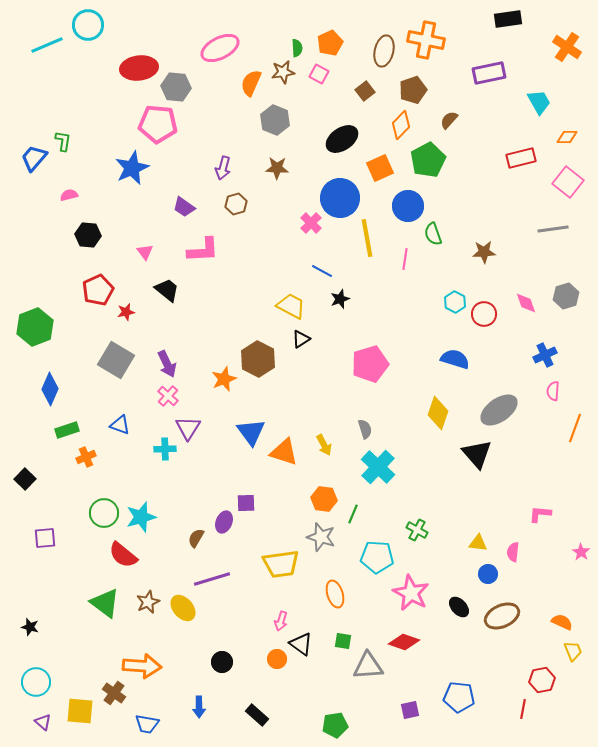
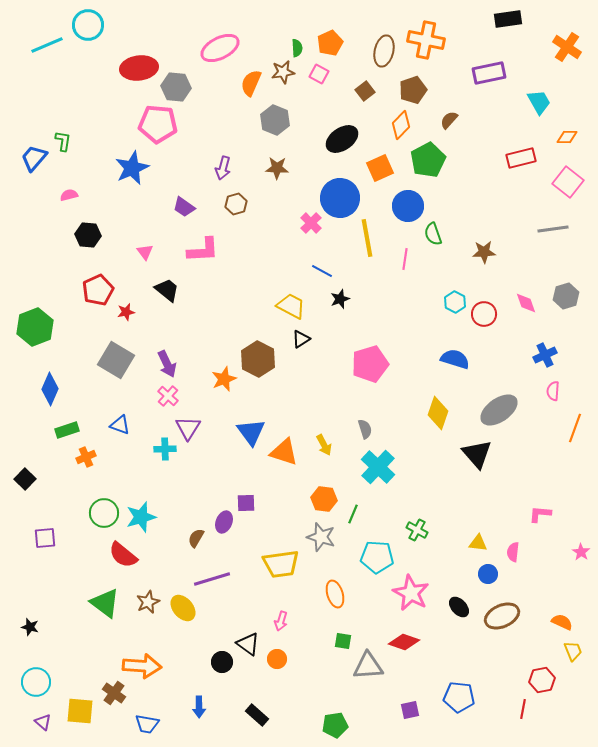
black triangle at (301, 644): moved 53 px left
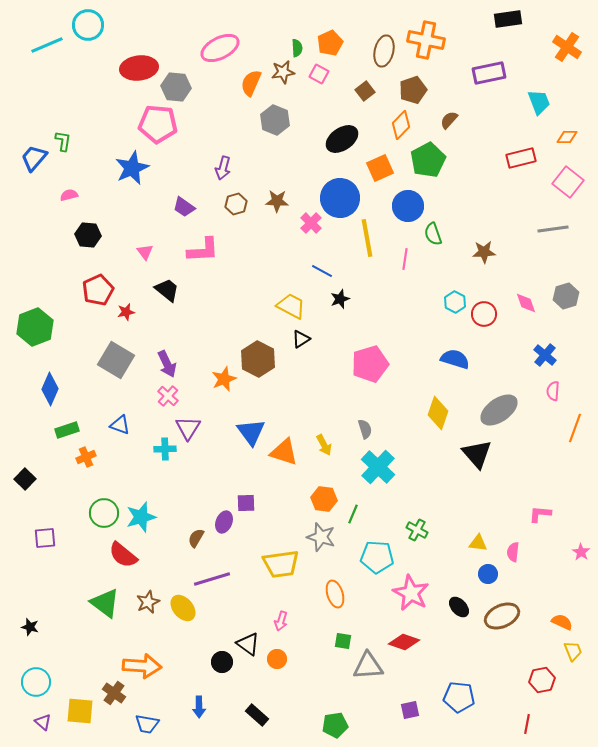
cyan trapezoid at (539, 102): rotated 8 degrees clockwise
brown star at (277, 168): moved 33 px down
blue cross at (545, 355): rotated 25 degrees counterclockwise
red line at (523, 709): moved 4 px right, 15 px down
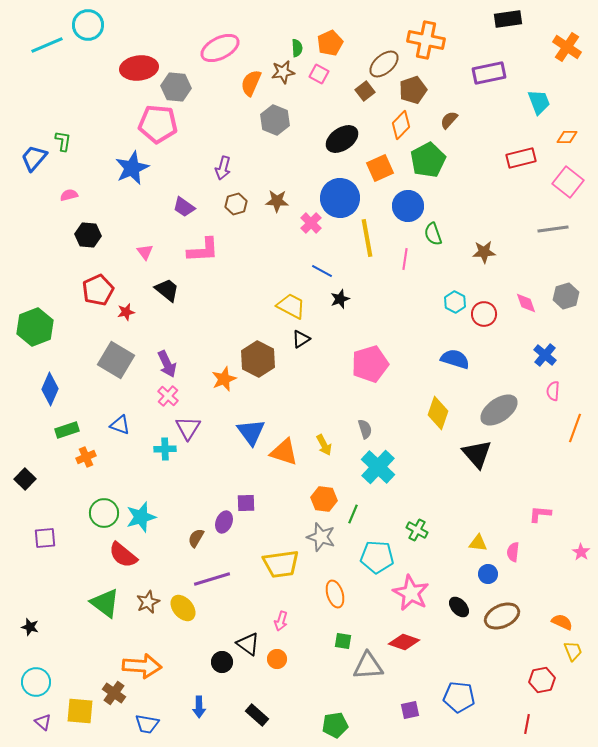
brown ellipse at (384, 51): moved 13 px down; rotated 36 degrees clockwise
